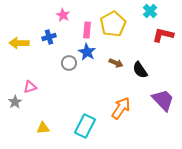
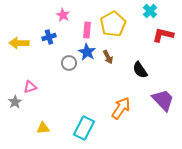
brown arrow: moved 8 px left, 6 px up; rotated 40 degrees clockwise
cyan rectangle: moved 1 px left, 2 px down
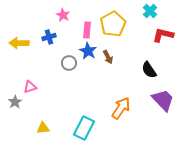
blue star: moved 1 px right, 1 px up
black semicircle: moved 9 px right
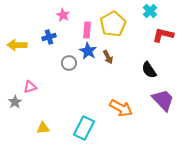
yellow arrow: moved 2 px left, 2 px down
orange arrow: rotated 85 degrees clockwise
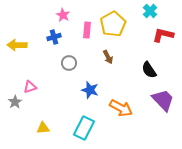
blue cross: moved 5 px right
blue star: moved 2 px right, 39 px down; rotated 12 degrees counterclockwise
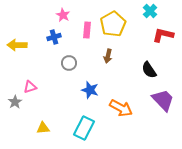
brown arrow: moved 1 px up; rotated 40 degrees clockwise
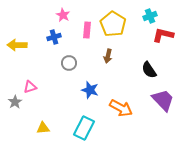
cyan cross: moved 5 px down; rotated 24 degrees clockwise
yellow pentagon: rotated 10 degrees counterclockwise
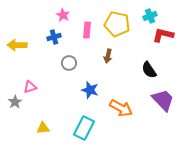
yellow pentagon: moved 4 px right; rotated 20 degrees counterclockwise
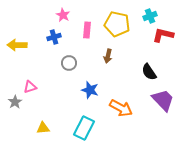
black semicircle: moved 2 px down
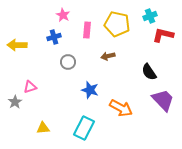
brown arrow: rotated 64 degrees clockwise
gray circle: moved 1 px left, 1 px up
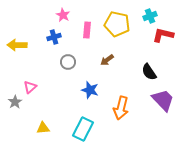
brown arrow: moved 1 px left, 4 px down; rotated 24 degrees counterclockwise
pink triangle: rotated 24 degrees counterclockwise
orange arrow: rotated 75 degrees clockwise
cyan rectangle: moved 1 px left, 1 px down
